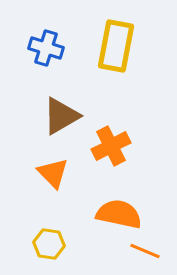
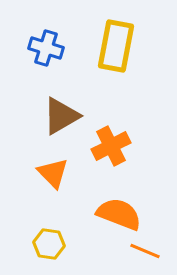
orange semicircle: rotated 9 degrees clockwise
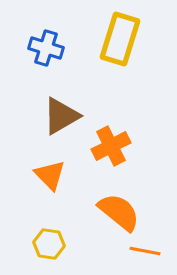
yellow rectangle: moved 4 px right, 7 px up; rotated 6 degrees clockwise
orange triangle: moved 3 px left, 2 px down
orange semicircle: moved 2 px up; rotated 18 degrees clockwise
orange line: rotated 12 degrees counterclockwise
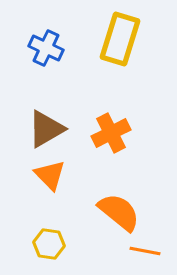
blue cross: rotated 8 degrees clockwise
brown triangle: moved 15 px left, 13 px down
orange cross: moved 13 px up
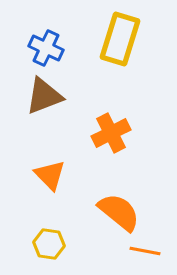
brown triangle: moved 2 px left, 33 px up; rotated 9 degrees clockwise
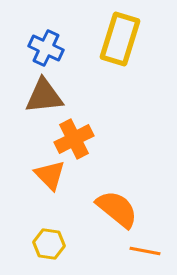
brown triangle: rotated 15 degrees clockwise
orange cross: moved 37 px left, 6 px down
orange semicircle: moved 2 px left, 3 px up
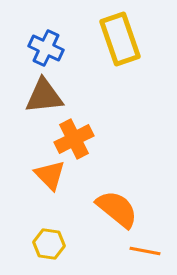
yellow rectangle: rotated 36 degrees counterclockwise
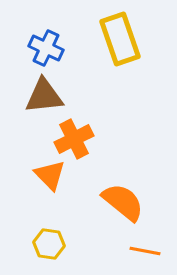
orange semicircle: moved 6 px right, 7 px up
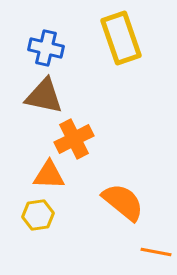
yellow rectangle: moved 1 px right, 1 px up
blue cross: rotated 12 degrees counterclockwise
brown triangle: rotated 18 degrees clockwise
orange triangle: moved 1 px left; rotated 44 degrees counterclockwise
yellow hexagon: moved 11 px left, 29 px up; rotated 16 degrees counterclockwise
orange line: moved 11 px right, 1 px down
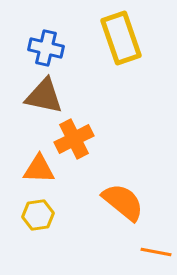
orange triangle: moved 10 px left, 6 px up
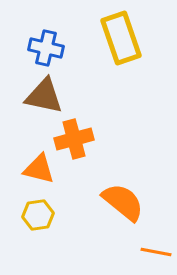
orange cross: rotated 12 degrees clockwise
orange triangle: rotated 12 degrees clockwise
